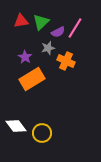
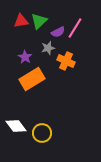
green triangle: moved 2 px left, 1 px up
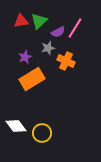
purple star: rotated 16 degrees clockwise
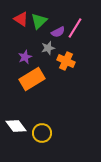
red triangle: moved 2 px up; rotated 42 degrees clockwise
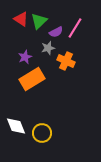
purple semicircle: moved 2 px left
white diamond: rotated 15 degrees clockwise
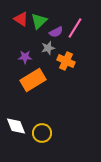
purple star: rotated 24 degrees clockwise
orange rectangle: moved 1 px right, 1 px down
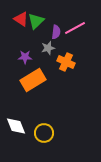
green triangle: moved 3 px left
pink line: rotated 30 degrees clockwise
purple semicircle: rotated 56 degrees counterclockwise
orange cross: moved 1 px down
yellow circle: moved 2 px right
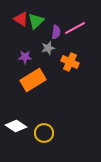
orange cross: moved 4 px right
white diamond: rotated 35 degrees counterclockwise
